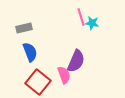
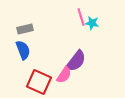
gray rectangle: moved 1 px right, 1 px down
blue semicircle: moved 7 px left, 2 px up
purple semicircle: rotated 15 degrees clockwise
pink semicircle: rotated 54 degrees clockwise
red square: moved 1 px right; rotated 15 degrees counterclockwise
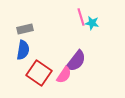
blue semicircle: rotated 30 degrees clockwise
red square: moved 9 px up; rotated 10 degrees clockwise
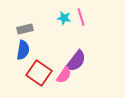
cyan star: moved 28 px left, 5 px up
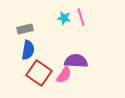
blue semicircle: moved 5 px right
purple semicircle: rotated 125 degrees counterclockwise
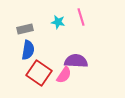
cyan star: moved 6 px left, 4 px down
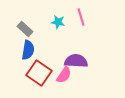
gray rectangle: rotated 56 degrees clockwise
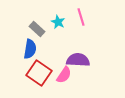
cyan star: rotated 16 degrees clockwise
gray rectangle: moved 12 px right
blue semicircle: moved 2 px right, 1 px up
purple semicircle: moved 2 px right, 1 px up
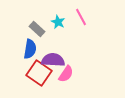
pink line: rotated 12 degrees counterclockwise
purple semicircle: moved 25 px left
pink semicircle: moved 2 px right, 1 px up
